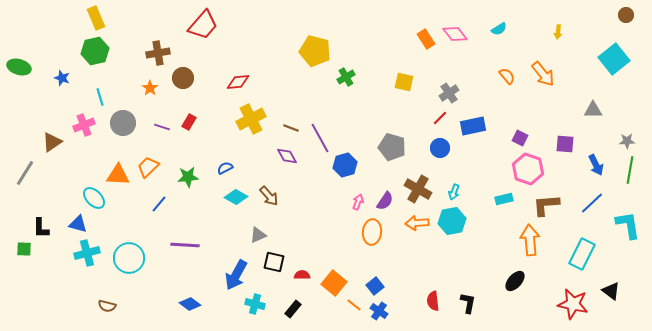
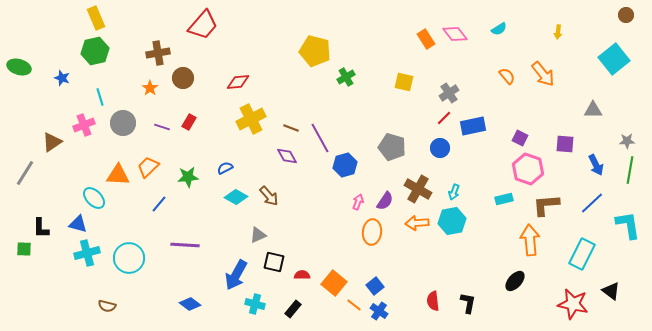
red line at (440, 118): moved 4 px right
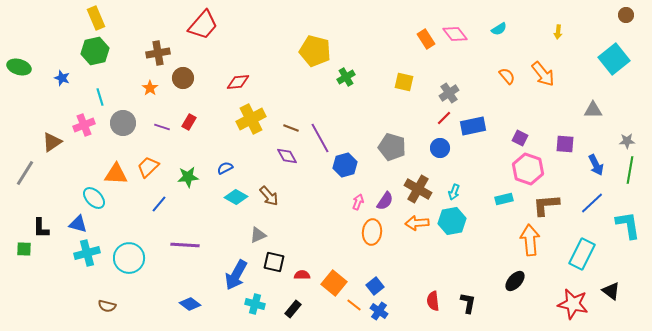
orange triangle at (118, 175): moved 2 px left, 1 px up
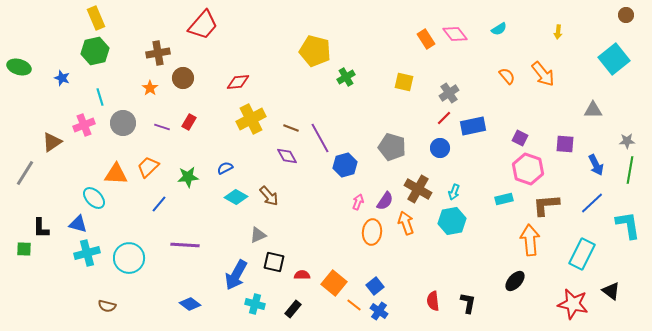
orange arrow at (417, 223): moved 11 px left; rotated 75 degrees clockwise
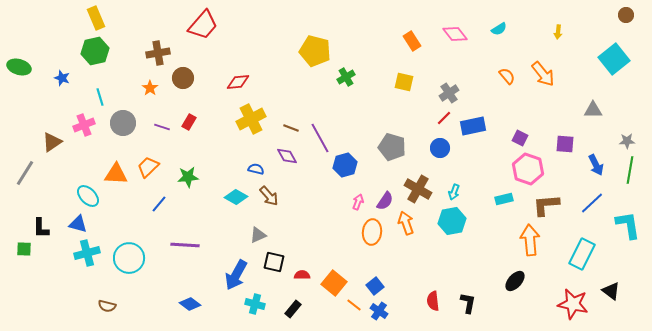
orange rectangle at (426, 39): moved 14 px left, 2 px down
blue semicircle at (225, 168): moved 31 px right, 1 px down; rotated 42 degrees clockwise
cyan ellipse at (94, 198): moved 6 px left, 2 px up
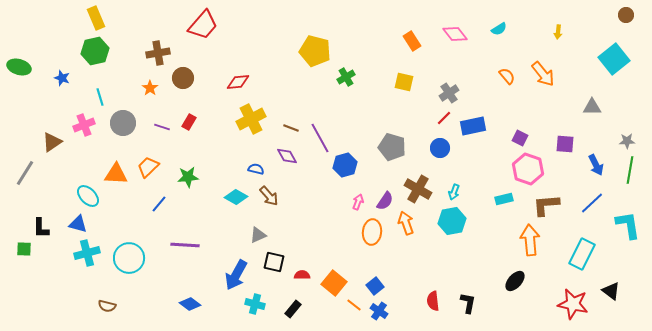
gray triangle at (593, 110): moved 1 px left, 3 px up
